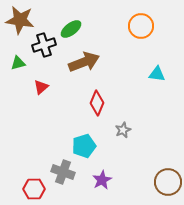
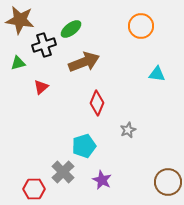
gray star: moved 5 px right
gray cross: rotated 25 degrees clockwise
purple star: rotated 18 degrees counterclockwise
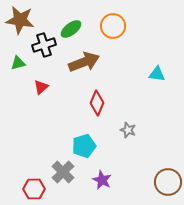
orange circle: moved 28 px left
gray star: rotated 28 degrees counterclockwise
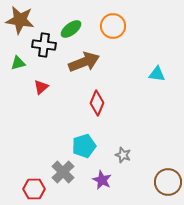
black cross: rotated 25 degrees clockwise
gray star: moved 5 px left, 25 px down
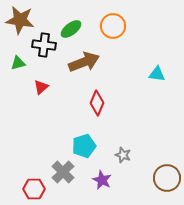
brown circle: moved 1 px left, 4 px up
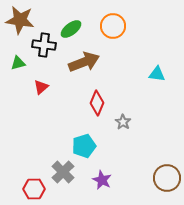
gray star: moved 33 px up; rotated 14 degrees clockwise
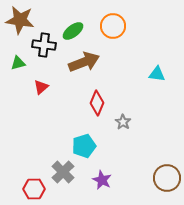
green ellipse: moved 2 px right, 2 px down
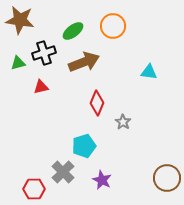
black cross: moved 8 px down; rotated 25 degrees counterclockwise
cyan triangle: moved 8 px left, 2 px up
red triangle: rotated 28 degrees clockwise
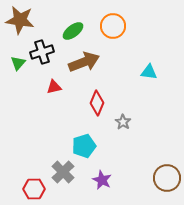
black cross: moved 2 px left, 1 px up
green triangle: rotated 35 degrees counterclockwise
red triangle: moved 13 px right
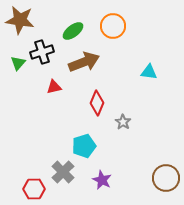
brown circle: moved 1 px left
